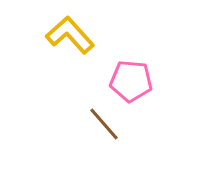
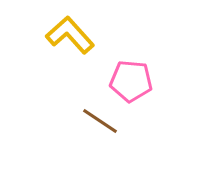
brown line: moved 4 px left, 3 px up; rotated 15 degrees counterclockwise
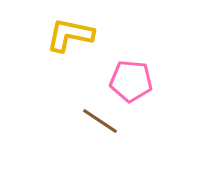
yellow L-shape: rotated 36 degrees counterclockwise
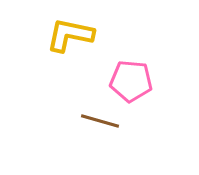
brown line: rotated 18 degrees counterclockwise
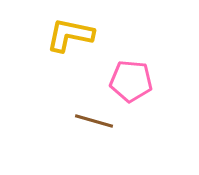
brown line: moved 6 px left
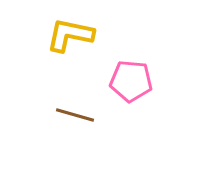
brown line: moved 19 px left, 6 px up
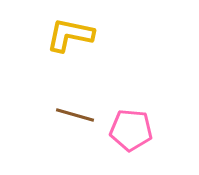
pink pentagon: moved 49 px down
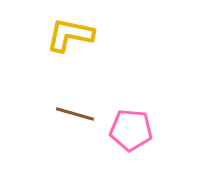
brown line: moved 1 px up
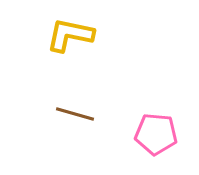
pink pentagon: moved 25 px right, 4 px down
